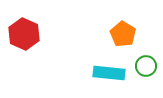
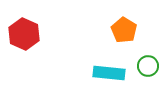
orange pentagon: moved 1 px right, 4 px up
green circle: moved 2 px right
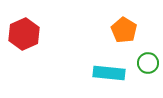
red hexagon: rotated 12 degrees clockwise
green circle: moved 3 px up
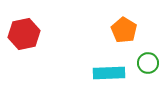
red hexagon: rotated 12 degrees clockwise
cyan rectangle: rotated 8 degrees counterclockwise
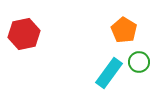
green circle: moved 9 px left, 1 px up
cyan rectangle: rotated 52 degrees counterclockwise
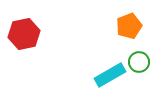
orange pentagon: moved 5 px right, 4 px up; rotated 20 degrees clockwise
cyan rectangle: moved 1 px right, 2 px down; rotated 24 degrees clockwise
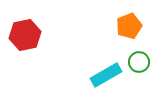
red hexagon: moved 1 px right, 1 px down
cyan rectangle: moved 4 px left
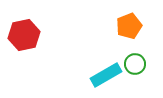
red hexagon: moved 1 px left
green circle: moved 4 px left, 2 px down
